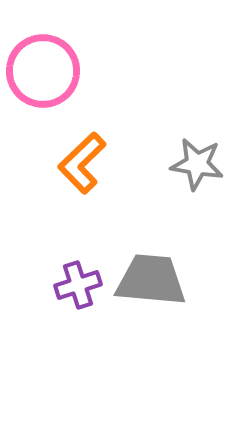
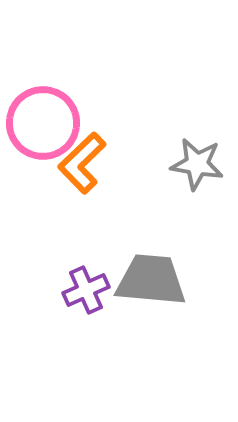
pink circle: moved 52 px down
purple cross: moved 8 px right, 5 px down; rotated 6 degrees counterclockwise
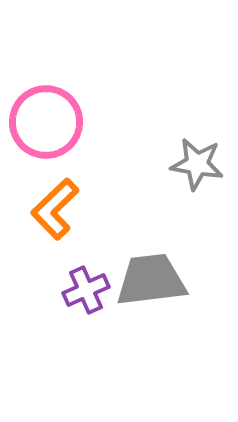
pink circle: moved 3 px right, 1 px up
orange L-shape: moved 27 px left, 46 px down
gray trapezoid: rotated 12 degrees counterclockwise
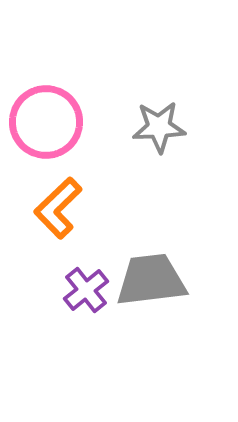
gray star: moved 38 px left, 37 px up; rotated 12 degrees counterclockwise
orange L-shape: moved 3 px right, 1 px up
purple cross: rotated 15 degrees counterclockwise
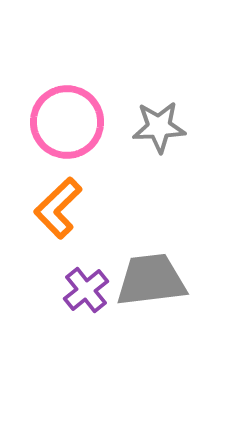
pink circle: moved 21 px right
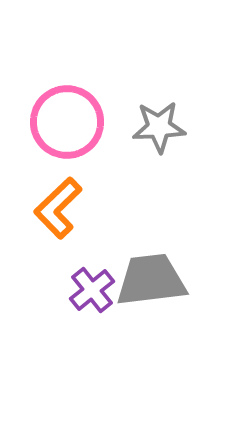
purple cross: moved 6 px right
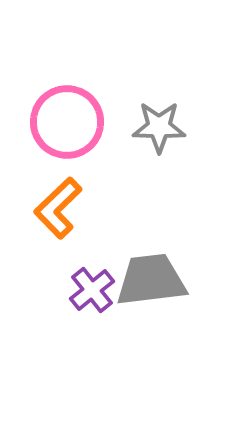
gray star: rotated 4 degrees clockwise
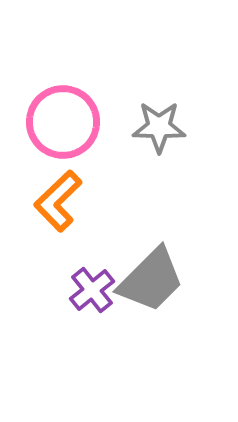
pink circle: moved 4 px left
orange L-shape: moved 7 px up
gray trapezoid: rotated 142 degrees clockwise
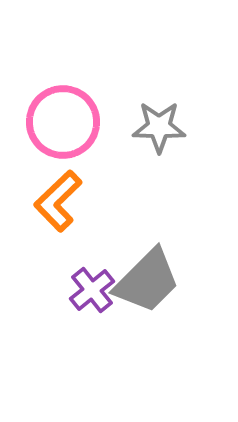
gray trapezoid: moved 4 px left, 1 px down
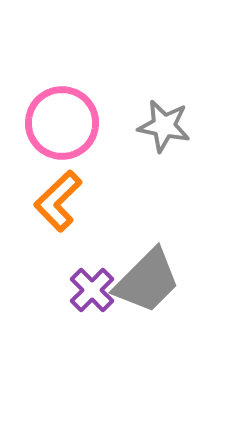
pink circle: moved 1 px left, 1 px down
gray star: moved 5 px right, 1 px up; rotated 10 degrees clockwise
purple cross: rotated 6 degrees counterclockwise
